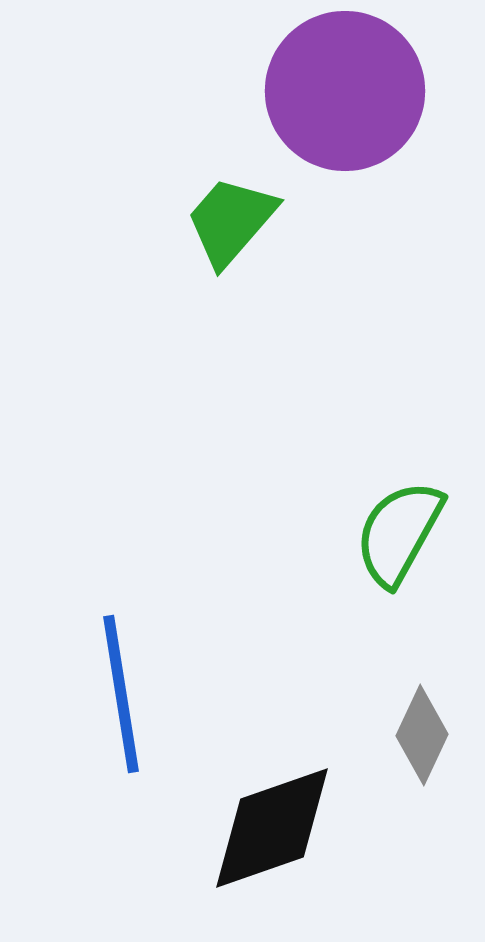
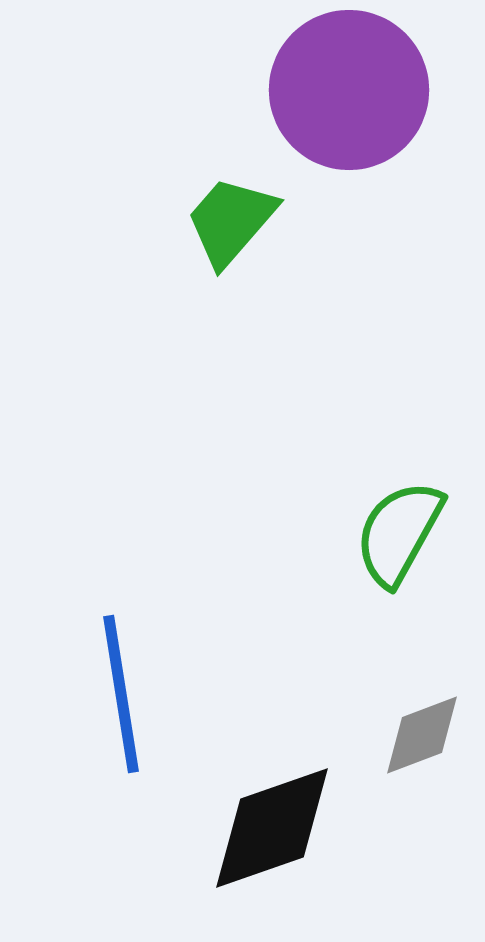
purple circle: moved 4 px right, 1 px up
gray diamond: rotated 44 degrees clockwise
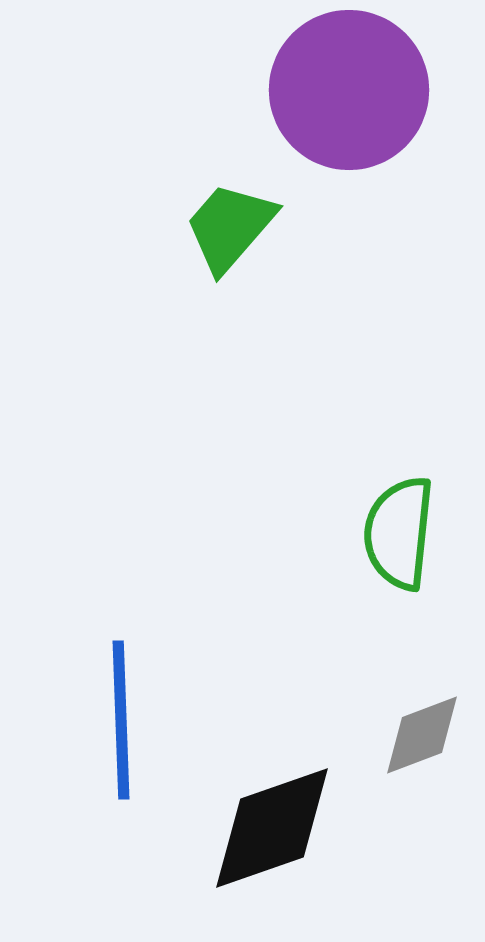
green trapezoid: moved 1 px left, 6 px down
green semicircle: rotated 23 degrees counterclockwise
blue line: moved 26 px down; rotated 7 degrees clockwise
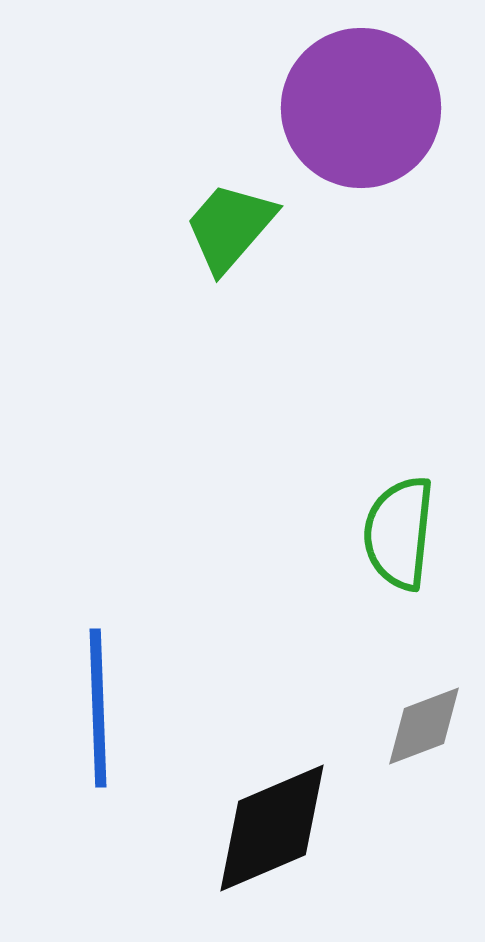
purple circle: moved 12 px right, 18 px down
blue line: moved 23 px left, 12 px up
gray diamond: moved 2 px right, 9 px up
black diamond: rotated 4 degrees counterclockwise
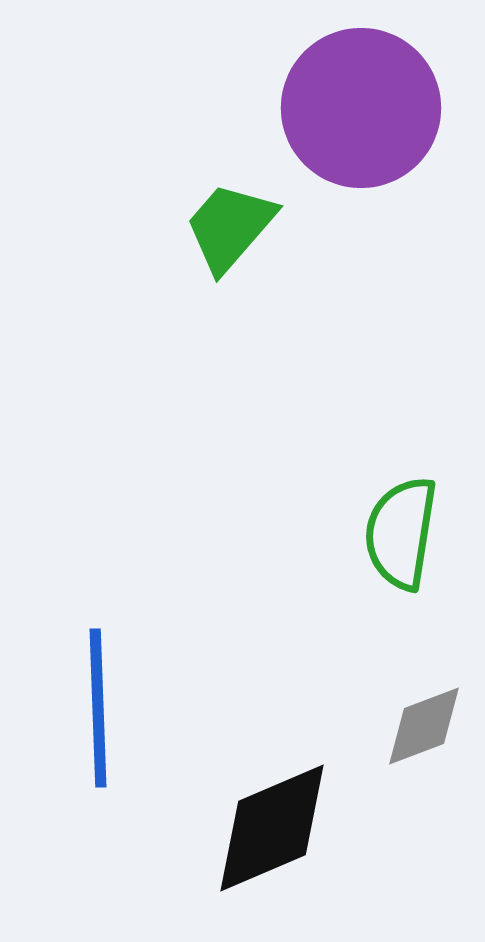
green semicircle: moved 2 px right; rotated 3 degrees clockwise
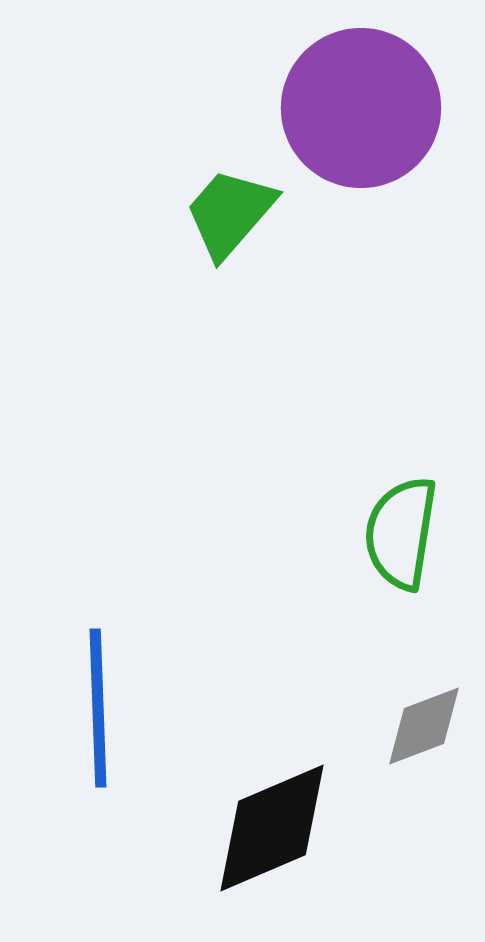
green trapezoid: moved 14 px up
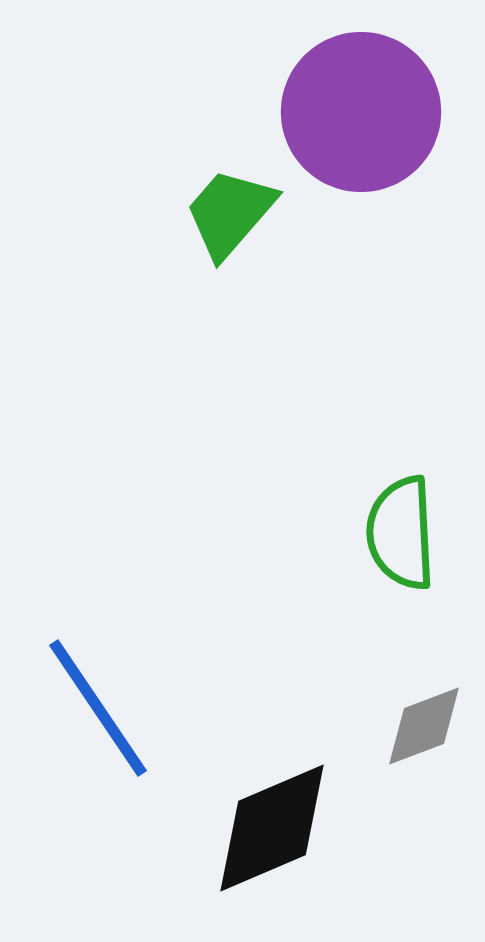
purple circle: moved 4 px down
green semicircle: rotated 12 degrees counterclockwise
blue line: rotated 32 degrees counterclockwise
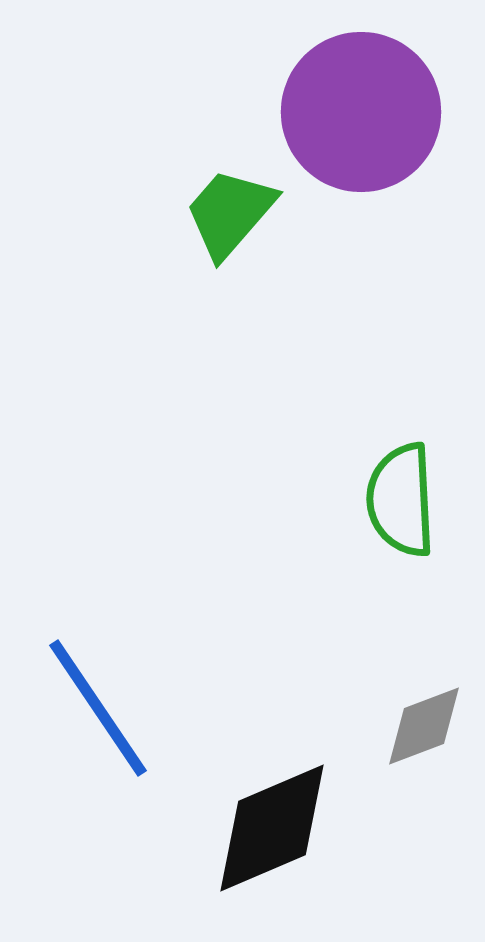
green semicircle: moved 33 px up
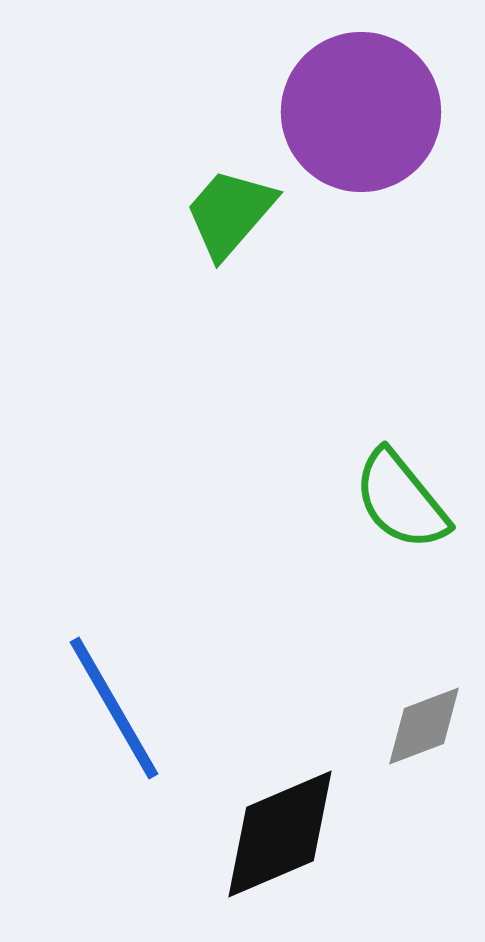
green semicircle: rotated 36 degrees counterclockwise
blue line: moved 16 px right; rotated 4 degrees clockwise
black diamond: moved 8 px right, 6 px down
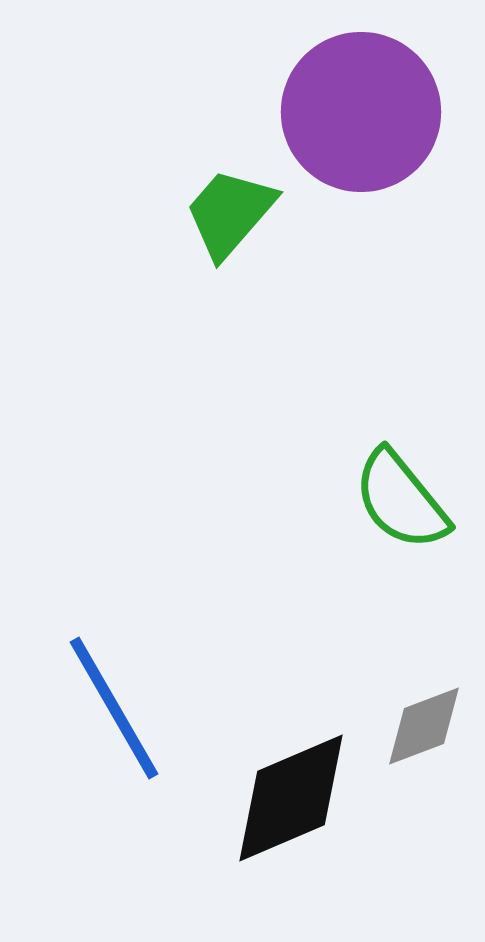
black diamond: moved 11 px right, 36 px up
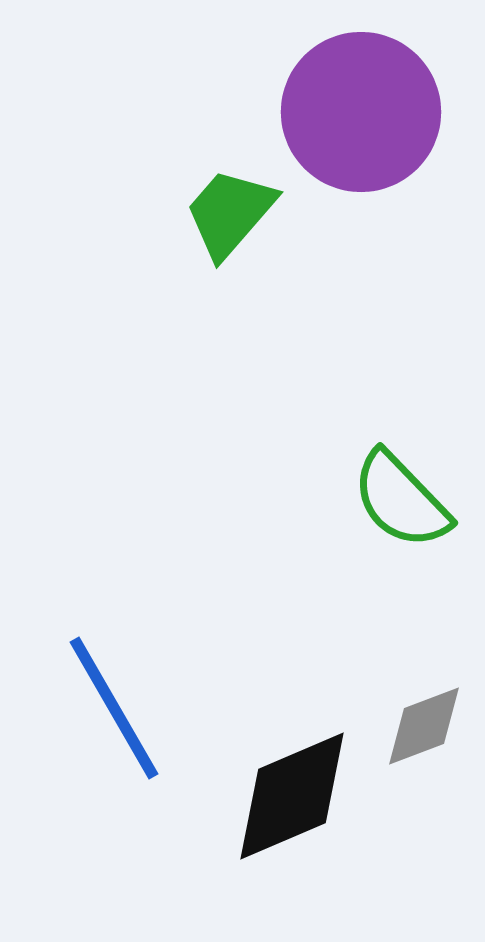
green semicircle: rotated 5 degrees counterclockwise
black diamond: moved 1 px right, 2 px up
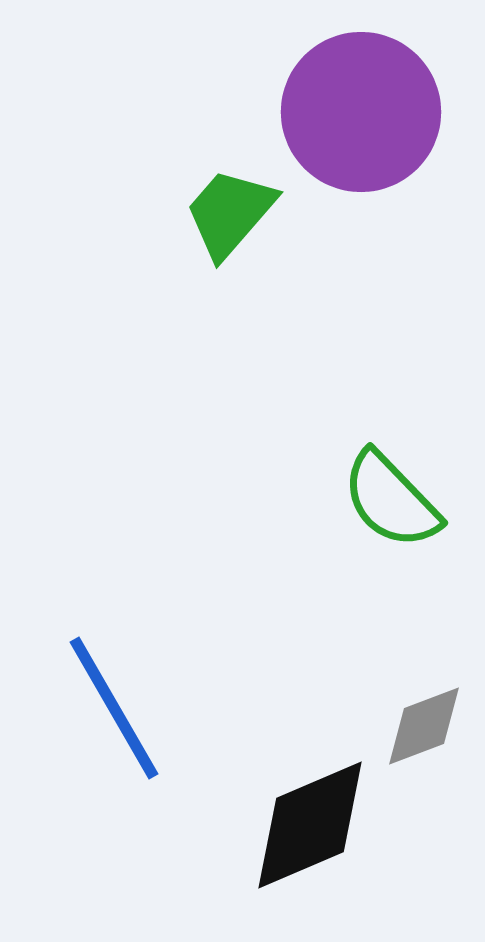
green semicircle: moved 10 px left
black diamond: moved 18 px right, 29 px down
